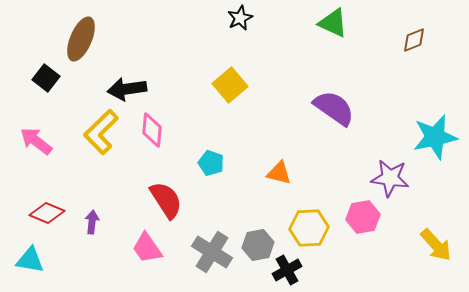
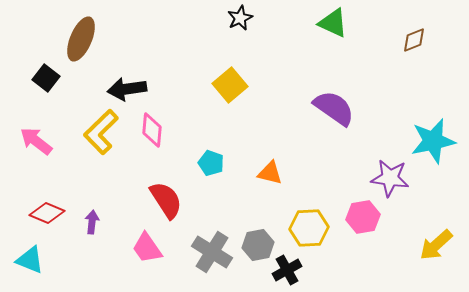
cyan star: moved 2 px left, 4 px down
orange triangle: moved 9 px left
yellow arrow: rotated 90 degrees clockwise
cyan triangle: rotated 12 degrees clockwise
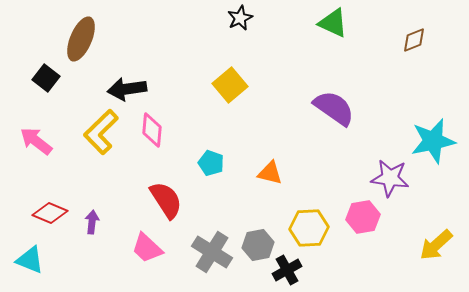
red diamond: moved 3 px right
pink trapezoid: rotated 12 degrees counterclockwise
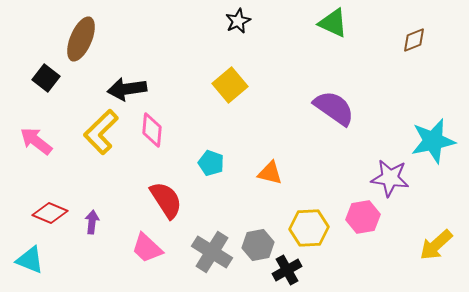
black star: moved 2 px left, 3 px down
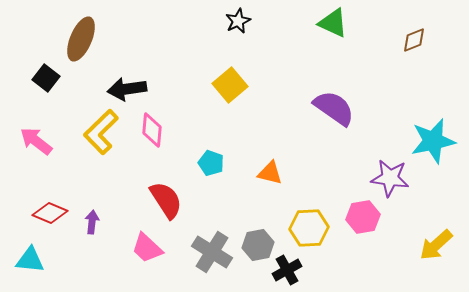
cyan triangle: rotated 16 degrees counterclockwise
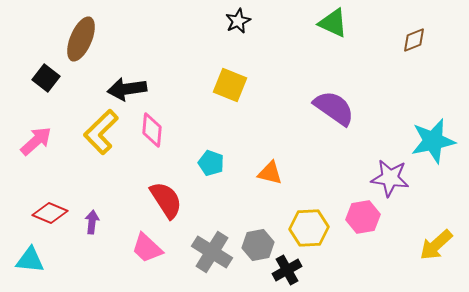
yellow square: rotated 28 degrees counterclockwise
pink arrow: rotated 100 degrees clockwise
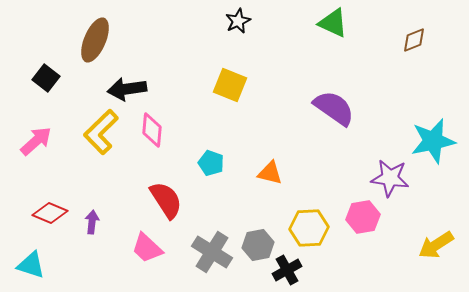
brown ellipse: moved 14 px right, 1 px down
yellow arrow: rotated 9 degrees clockwise
cyan triangle: moved 1 px right, 5 px down; rotated 12 degrees clockwise
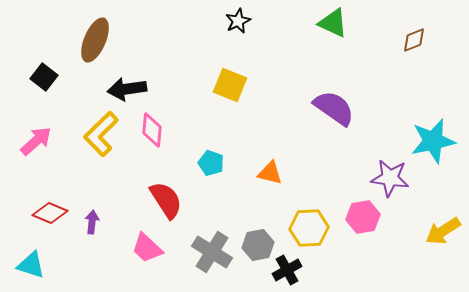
black square: moved 2 px left, 1 px up
yellow L-shape: moved 2 px down
yellow arrow: moved 7 px right, 14 px up
